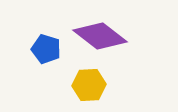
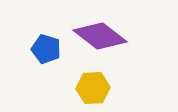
yellow hexagon: moved 4 px right, 3 px down
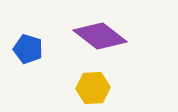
blue pentagon: moved 18 px left
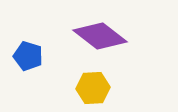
blue pentagon: moved 7 px down
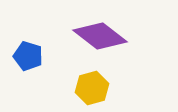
yellow hexagon: moved 1 px left; rotated 12 degrees counterclockwise
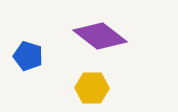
yellow hexagon: rotated 16 degrees clockwise
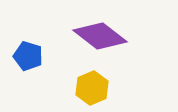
yellow hexagon: rotated 24 degrees counterclockwise
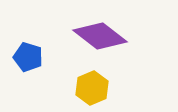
blue pentagon: moved 1 px down
